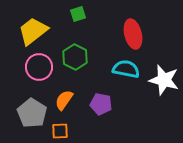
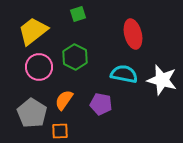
cyan semicircle: moved 2 px left, 5 px down
white star: moved 2 px left
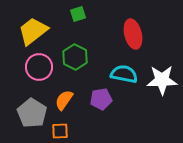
white star: rotated 16 degrees counterclockwise
purple pentagon: moved 5 px up; rotated 20 degrees counterclockwise
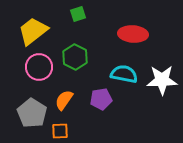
red ellipse: rotated 72 degrees counterclockwise
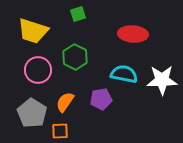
yellow trapezoid: rotated 124 degrees counterclockwise
pink circle: moved 1 px left, 3 px down
orange semicircle: moved 1 px right, 2 px down
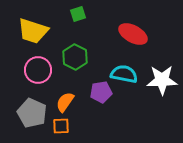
red ellipse: rotated 24 degrees clockwise
purple pentagon: moved 7 px up
gray pentagon: rotated 8 degrees counterclockwise
orange square: moved 1 px right, 5 px up
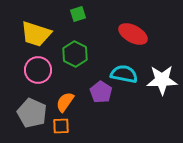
yellow trapezoid: moved 3 px right, 3 px down
green hexagon: moved 3 px up
purple pentagon: rotated 30 degrees counterclockwise
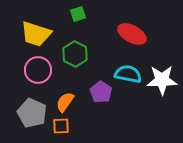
red ellipse: moved 1 px left
cyan semicircle: moved 4 px right
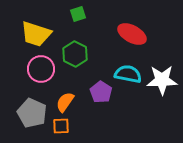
pink circle: moved 3 px right, 1 px up
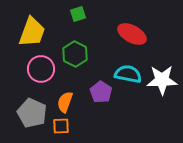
yellow trapezoid: moved 4 px left, 2 px up; rotated 88 degrees counterclockwise
orange semicircle: rotated 15 degrees counterclockwise
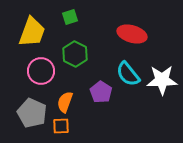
green square: moved 8 px left, 3 px down
red ellipse: rotated 12 degrees counterclockwise
pink circle: moved 2 px down
cyan semicircle: rotated 140 degrees counterclockwise
